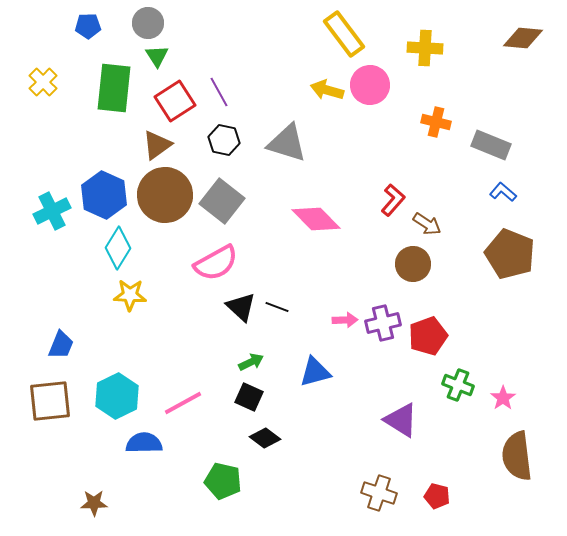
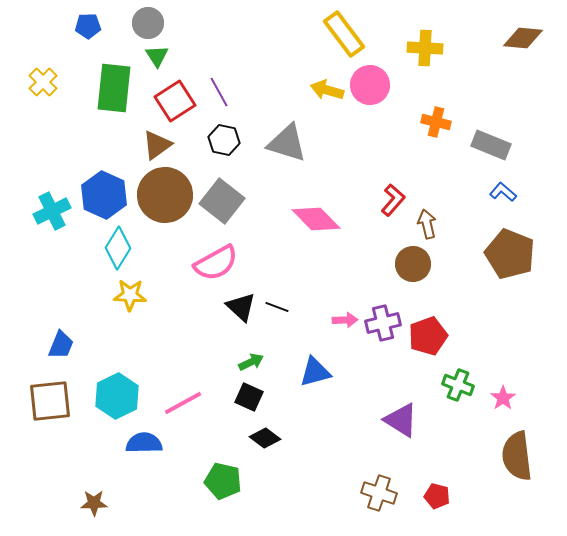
brown arrow at (427, 224): rotated 136 degrees counterclockwise
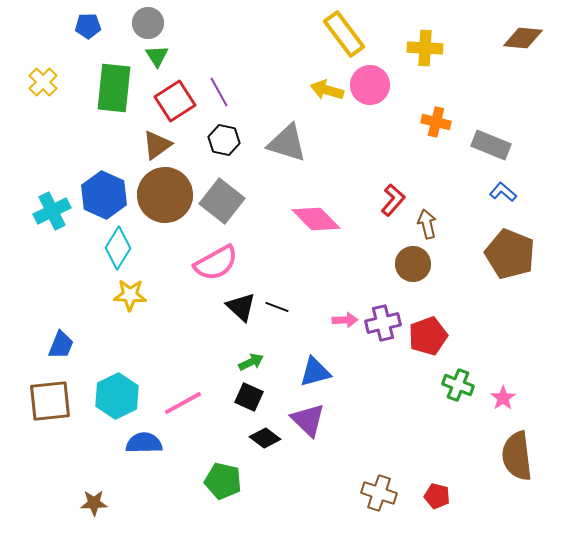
purple triangle at (401, 420): moved 93 px left; rotated 12 degrees clockwise
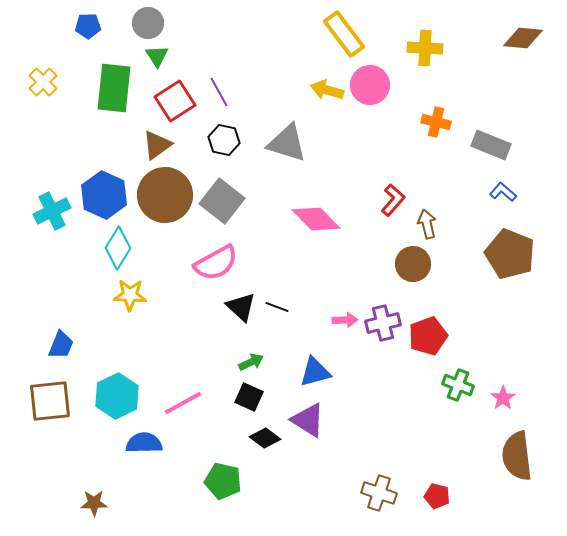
purple triangle at (308, 420): rotated 12 degrees counterclockwise
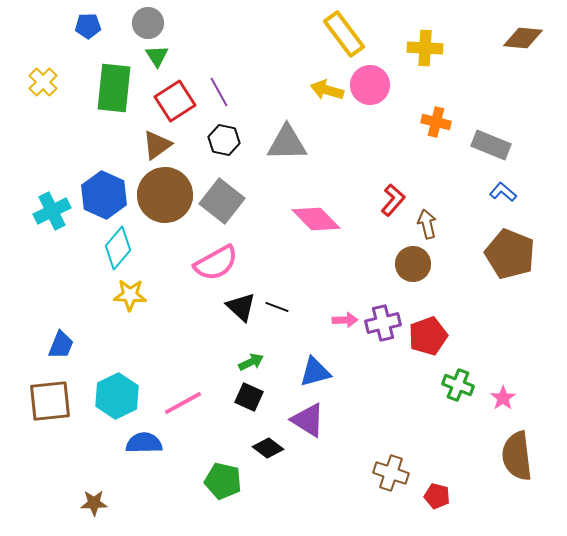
gray triangle at (287, 143): rotated 18 degrees counterclockwise
cyan diamond at (118, 248): rotated 9 degrees clockwise
black diamond at (265, 438): moved 3 px right, 10 px down
brown cross at (379, 493): moved 12 px right, 20 px up
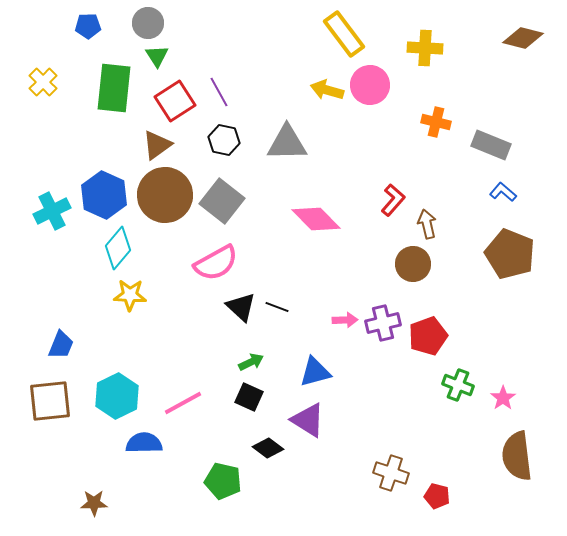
brown diamond at (523, 38): rotated 9 degrees clockwise
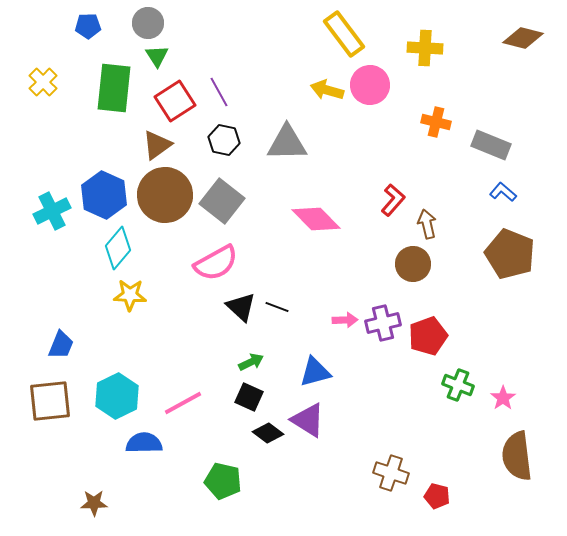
black diamond at (268, 448): moved 15 px up
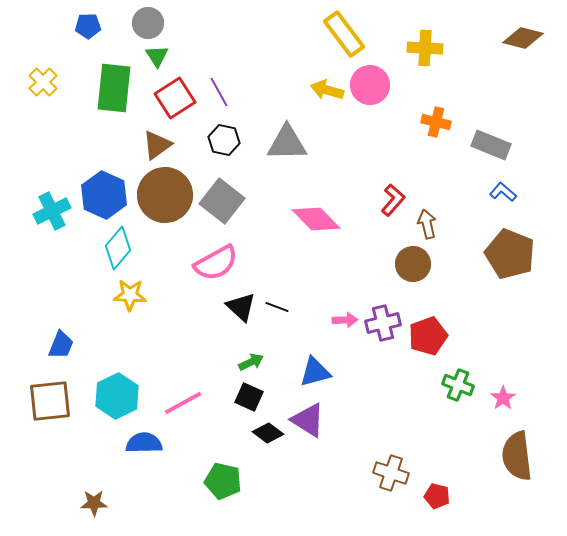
red square at (175, 101): moved 3 px up
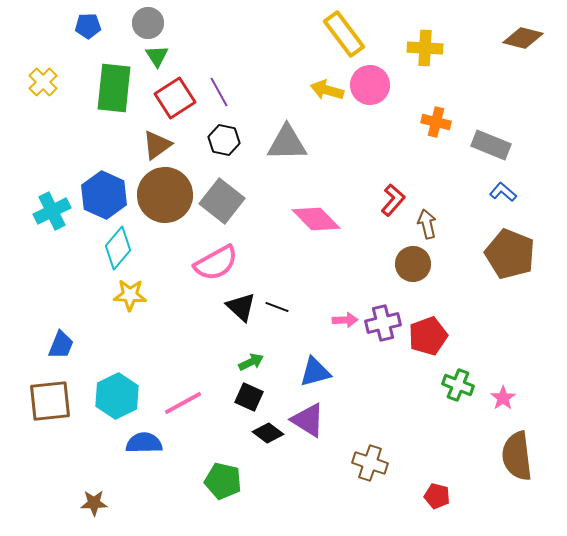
brown cross at (391, 473): moved 21 px left, 10 px up
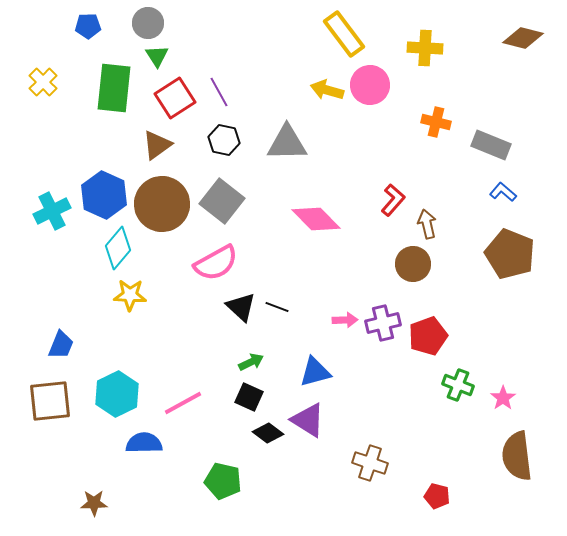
brown circle at (165, 195): moved 3 px left, 9 px down
cyan hexagon at (117, 396): moved 2 px up
